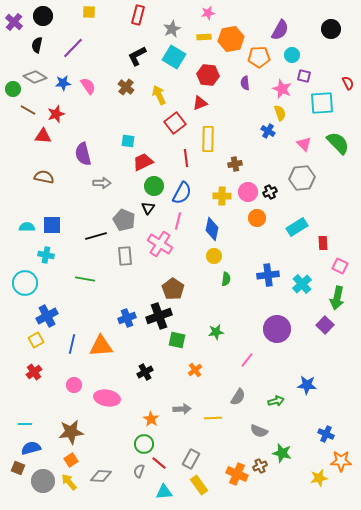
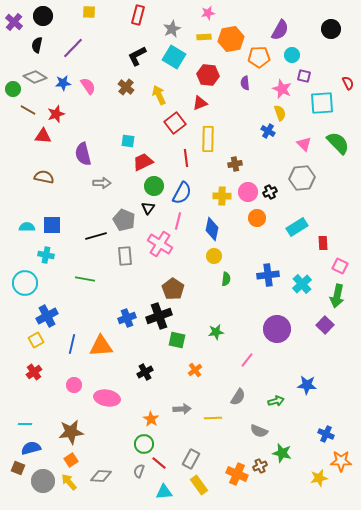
green arrow at (337, 298): moved 2 px up
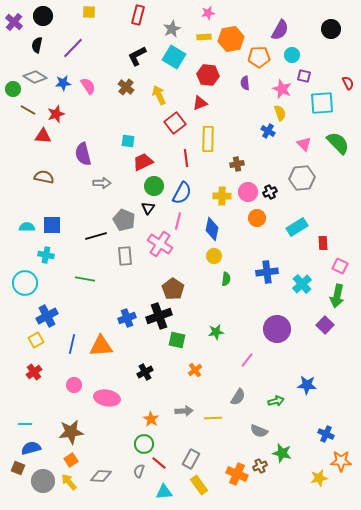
brown cross at (235, 164): moved 2 px right
blue cross at (268, 275): moved 1 px left, 3 px up
gray arrow at (182, 409): moved 2 px right, 2 px down
